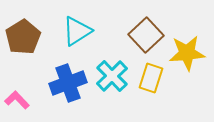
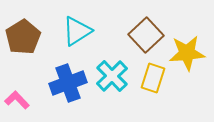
yellow rectangle: moved 2 px right
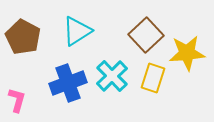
brown pentagon: rotated 12 degrees counterclockwise
pink L-shape: rotated 60 degrees clockwise
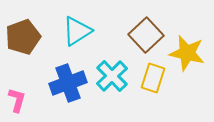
brown pentagon: rotated 24 degrees clockwise
yellow star: rotated 18 degrees clockwise
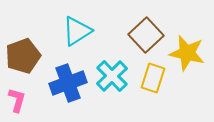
brown pentagon: moved 19 px down
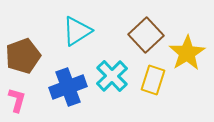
yellow star: rotated 27 degrees clockwise
yellow rectangle: moved 2 px down
blue cross: moved 4 px down
